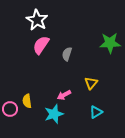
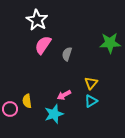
pink semicircle: moved 2 px right
cyan triangle: moved 5 px left, 11 px up
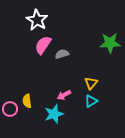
gray semicircle: moved 5 px left; rotated 56 degrees clockwise
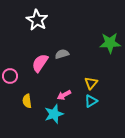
pink semicircle: moved 3 px left, 18 px down
pink circle: moved 33 px up
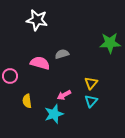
white star: rotated 20 degrees counterclockwise
pink semicircle: rotated 72 degrees clockwise
cyan triangle: rotated 16 degrees counterclockwise
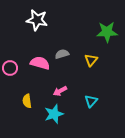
green star: moved 3 px left, 11 px up
pink circle: moved 8 px up
yellow triangle: moved 23 px up
pink arrow: moved 4 px left, 4 px up
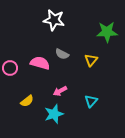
white star: moved 17 px right
gray semicircle: rotated 136 degrees counterclockwise
yellow semicircle: rotated 120 degrees counterclockwise
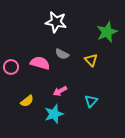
white star: moved 2 px right, 2 px down
green star: rotated 20 degrees counterclockwise
yellow triangle: rotated 24 degrees counterclockwise
pink circle: moved 1 px right, 1 px up
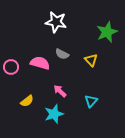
pink arrow: rotated 72 degrees clockwise
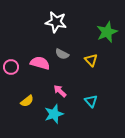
cyan triangle: rotated 24 degrees counterclockwise
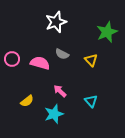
white star: rotated 30 degrees counterclockwise
pink circle: moved 1 px right, 8 px up
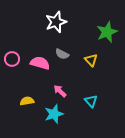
yellow semicircle: rotated 152 degrees counterclockwise
